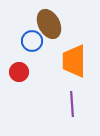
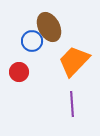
brown ellipse: moved 3 px down
orange trapezoid: rotated 44 degrees clockwise
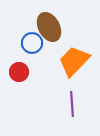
blue circle: moved 2 px down
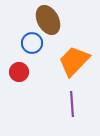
brown ellipse: moved 1 px left, 7 px up
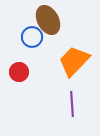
blue circle: moved 6 px up
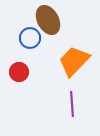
blue circle: moved 2 px left, 1 px down
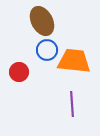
brown ellipse: moved 6 px left, 1 px down
blue circle: moved 17 px right, 12 px down
orange trapezoid: rotated 52 degrees clockwise
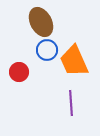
brown ellipse: moved 1 px left, 1 px down
orange trapezoid: rotated 120 degrees counterclockwise
purple line: moved 1 px left, 1 px up
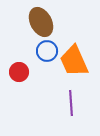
blue circle: moved 1 px down
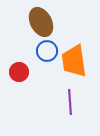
orange trapezoid: rotated 16 degrees clockwise
purple line: moved 1 px left, 1 px up
